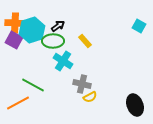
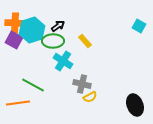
orange line: rotated 20 degrees clockwise
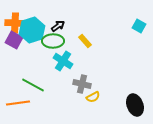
yellow semicircle: moved 3 px right
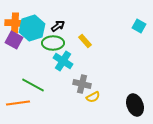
cyan hexagon: moved 2 px up
green ellipse: moved 2 px down
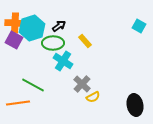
black arrow: moved 1 px right
gray cross: rotated 30 degrees clockwise
black ellipse: rotated 10 degrees clockwise
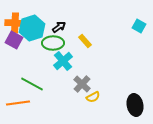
black arrow: moved 1 px down
cyan cross: rotated 18 degrees clockwise
green line: moved 1 px left, 1 px up
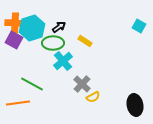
yellow rectangle: rotated 16 degrees counterclockwise
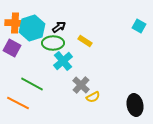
purple square: moved 2 px left, 8 px down
gray cross: moved 1 px left, 1 px down
orange line: rotated 35 degrees clockwise
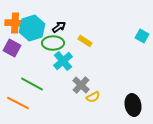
cyan square: moved 3 px right, 10 px down
black ellipse: moved 2 px left
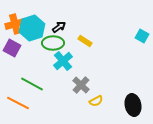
orange cross: moved 1 px down; rotated 18 degrees counterclockwise
yellow semicircle: moved 3 px right, 4 px down
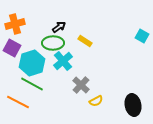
cyan hexagon: moved 35 px down
orange line: moved 1 px up
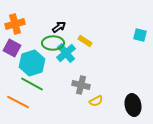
cyan square: moved 2 px left, 1 px up; rotated 16 degrees counterclockwise
cyan cross: moved 3 px right, 8 px up
gray cross: rotated 30 degrees counterclockwise
